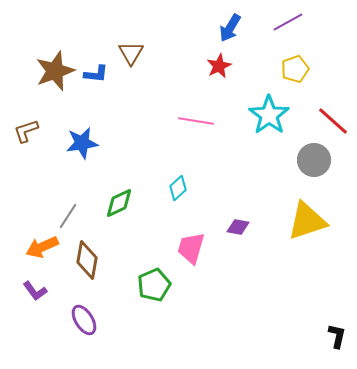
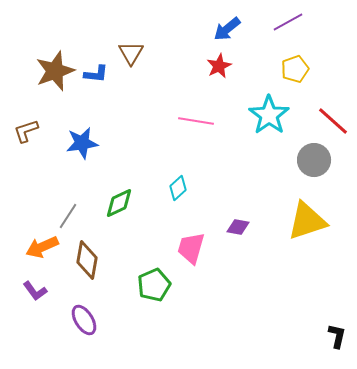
blue arrow: moved 3 px left, 1 px down; rotated 20 degrees clockwise
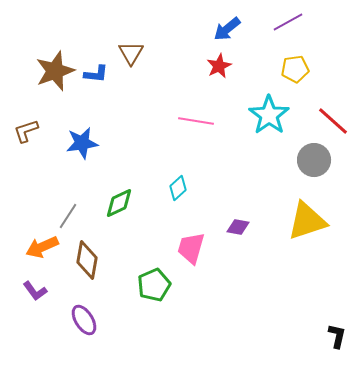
yellow pentagon: rotated 12 degrees clockwise
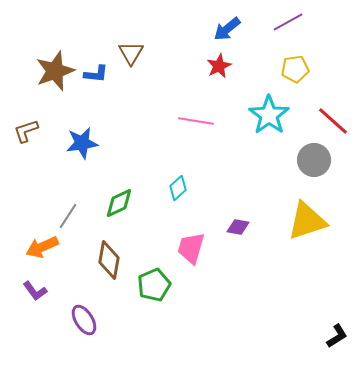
brown diamond: moved 22 px right
black L-shape: rotated 45 degrees clockwise
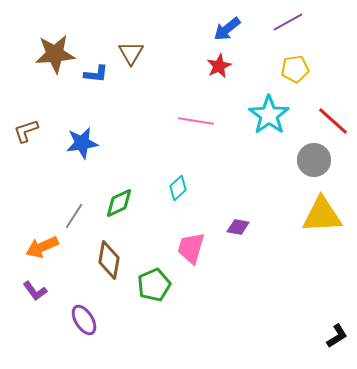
brown star: moved 17 px up; rotated 15 degrees clockwise
gray line: moved 6 px right
yellow triangle: moved 15 px right, 6 px up; rotated 15 degrees clockwise
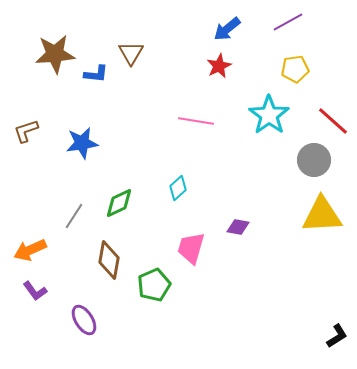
orange arrow: moved 12 px left, 3 px down
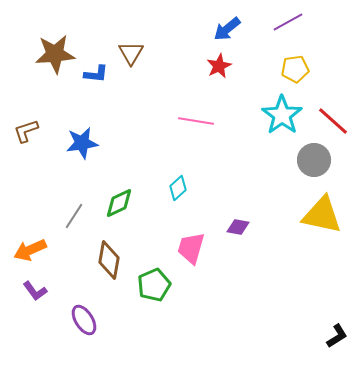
cyan star: moved 13 px right
yellow triangle: rotated 15 degrees clockwise
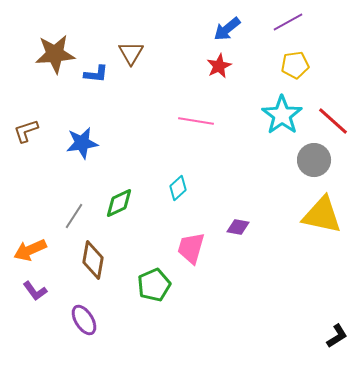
yellow pentagon: moved 4 px up
brown diamond: moved 16 px left
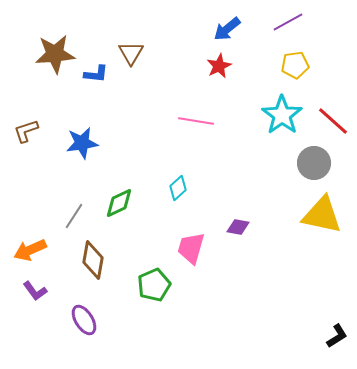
gray circle: moved 3 px down
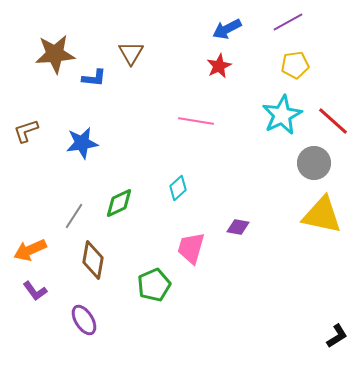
blue arrow: rotated 12 degrees clockwise
blue L-shape: moved 2 px left, 4 px down
cyan star: rotated 9 degrees clockwise
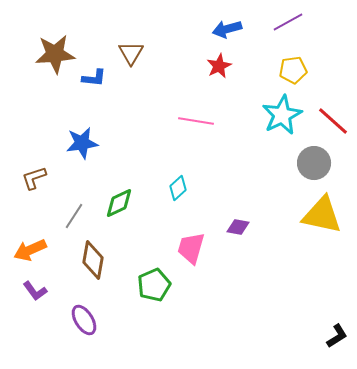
blue arrow: rotated 12 degrees clockwise
yellow pentagon: moved 2 px left, 5 px down
brown L-shape: moved 8 px right, 47 px down
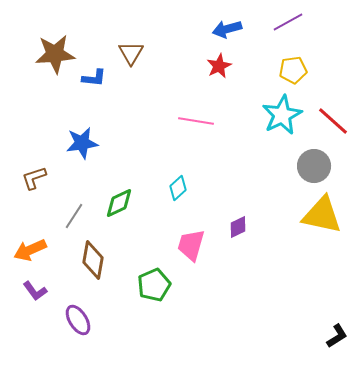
gray circle: moved 3 px down
purple diamond: rotated 35 degrees counterclockwise
pink trapezoid: moved 3 px up
purple ellipse: moved 6 px left
